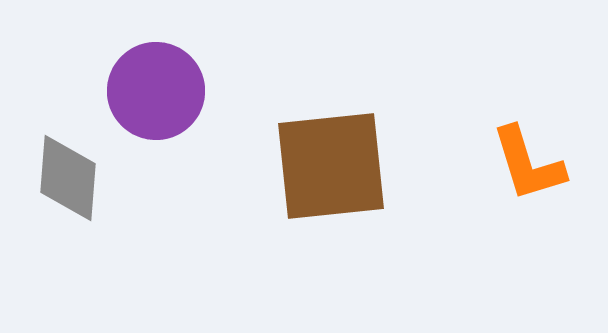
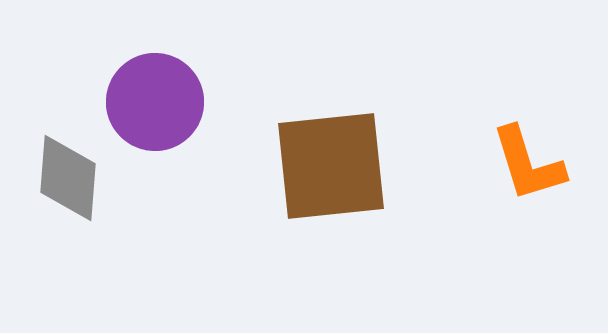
purple circle: moved 1 px left, 11 px down
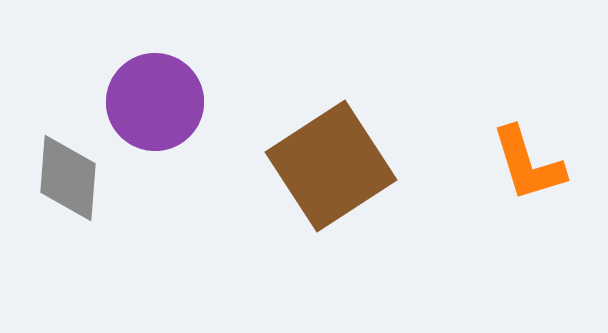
brown square: rotated 27 degrees counterclockwise
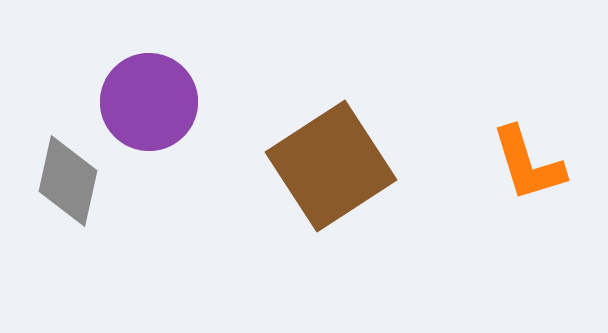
purple circle: moved 6 px left
gray diamond: moved 3 px down; rotated 8 degrees clockwise
